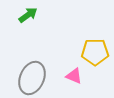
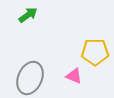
gray ellipse: moved 2 px left
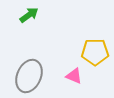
green arrow: moved 1 px right
gray ellipse: moved 1 px left, 2 px up
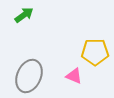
green arrow: moved 5 px left
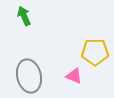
green arrow: moved 1 px down; rotated 78 degrees counterclockwise
gray ellipse: rotated 36 degrees counterclockwise
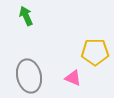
green arrow: moved 2 px right
pink triangle: moved 1 px left, 2 px down
